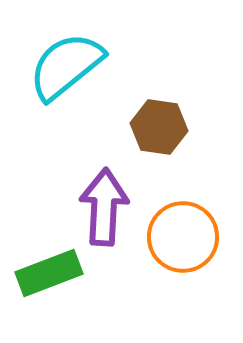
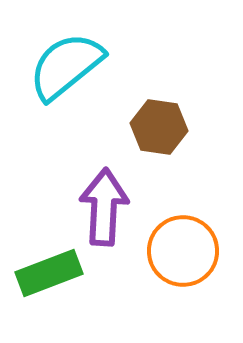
orange circle: moved 14 px down
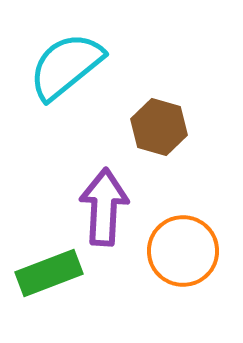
brown hexagon: rotated 8 degrees clockwise
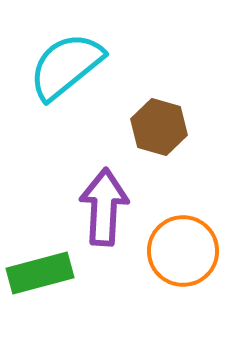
green rectangle: moved 9 px left; rotated 6 degrees clockwise
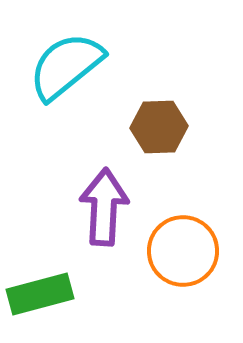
brown hexagon: rotated 18 degrees counterclockwise
green rectangle: moved 21 px down
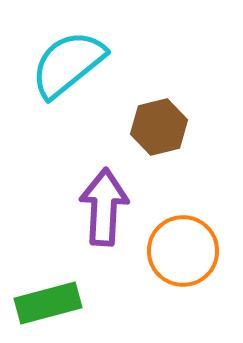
cyan semicircle: moved 2 px right, 2 px up
brown hexagon: rotated 12 degrees counterclockwise
green rectangle: moved 8 px right, 9 px down
